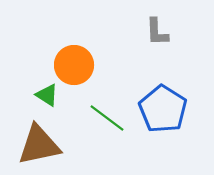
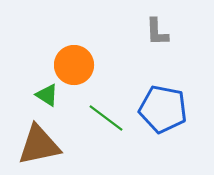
blue pentagon: rotated 21 degrees counterclockwise
green line: moved 1 px left
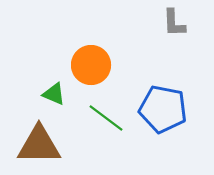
gray L-shape: moved 17 px right, 9 px up
orange circle: moved 17 px right
green triangle: moved 7 px right, 1 px up; rotated 10 degrees counterclockwise
brown triangle: rotated 12 degrees clockwise
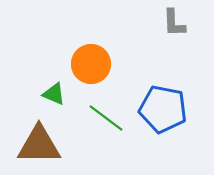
orange circle: moved 1 px up
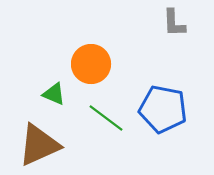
brown triangle: rotated 24 degrees counterclockwise
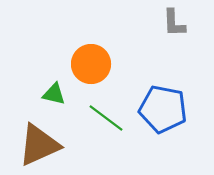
green triangle: rotated 10 degrees counterclockwise
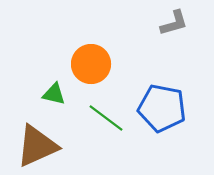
gray L-shape: rotated 104 degrees counterclockwise
blue pentagon: moved 1 px left, 1 px up
brown triangle: moved 2 px left, 1 px down
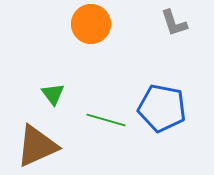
gray L-shape: rotated 88 degrees clockwise
orange circle: moved 40 px up
green triangle: moved 1 px left; rotated 40 degrees clockwise
green line: moved 2 px down; rotated 21 degrees counterclockwise
